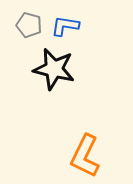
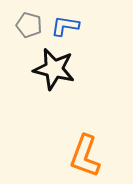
orange L-shape: rotated 6 degrees counterclockwise
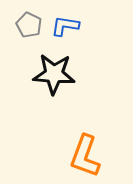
gray pentagon: rotated 10 degrees clockwise
black star: moved 5 px down; rotated 9 degrees counterclockwise
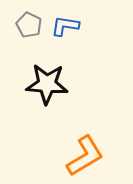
black star: moved 7 px left, 10 px down
orange L-shape: rotated 141 degrees counterclockwise
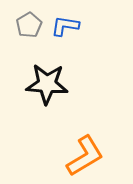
gray pentagon: rotated 15 degrees clockwise
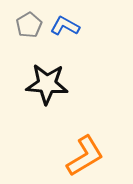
blue L-shape: rotated 20 degrees clockwise
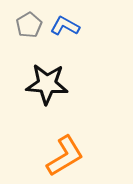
orange L-shape: moved 20 px left
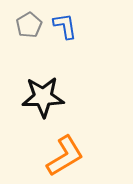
blue L-shape: rotated 52 degrees clockwise
black star: moved 4 px left, 13 px down; rotated 6 degrees counterclockwise
